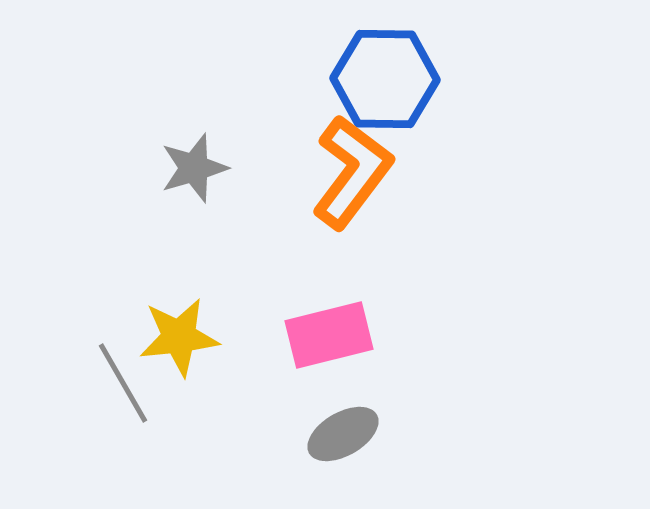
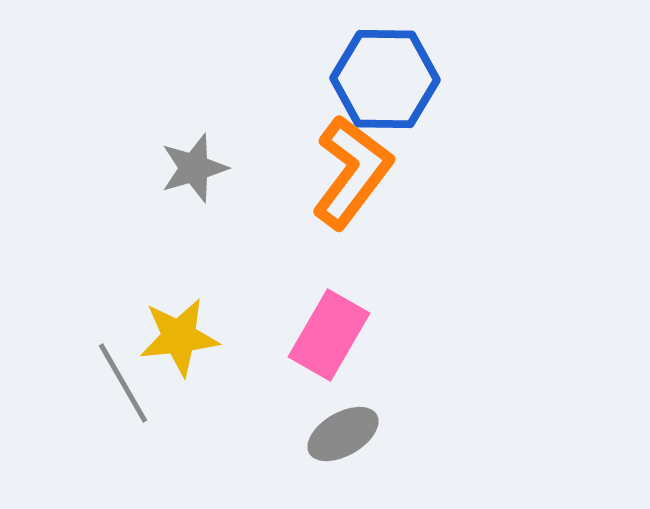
pink rectangle: rotated 46 degrees counterclockwise
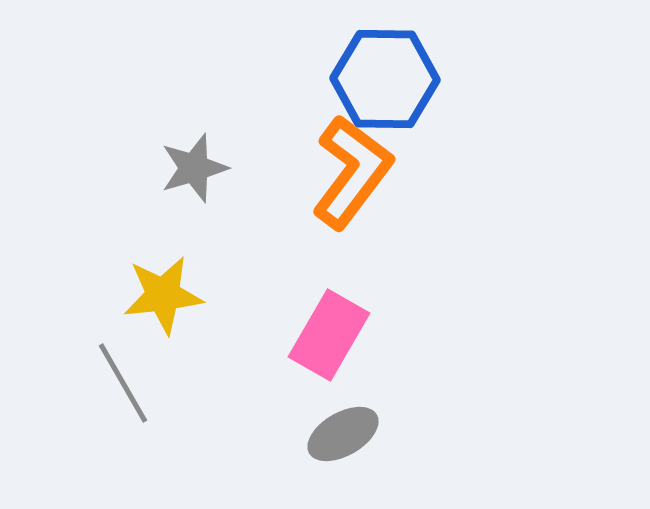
yellow star: moved 16 px left, 42 px up
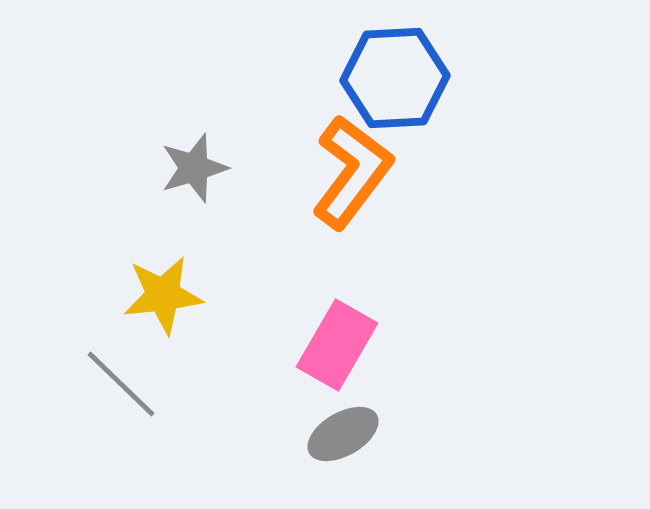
blue hexagon: moved 10 px right, 1 px up; rotated 4 degrees counterclockwise
pink rectangle: moved 8 px right, 10 px down
gray line: moved 2 px left, 1 px down; rotated 16 degrees counterclockwise
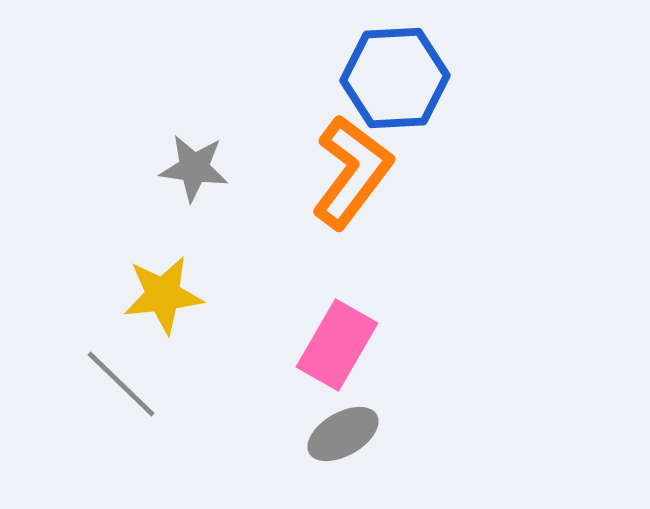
gray star: rotated 24 degrees clockwise
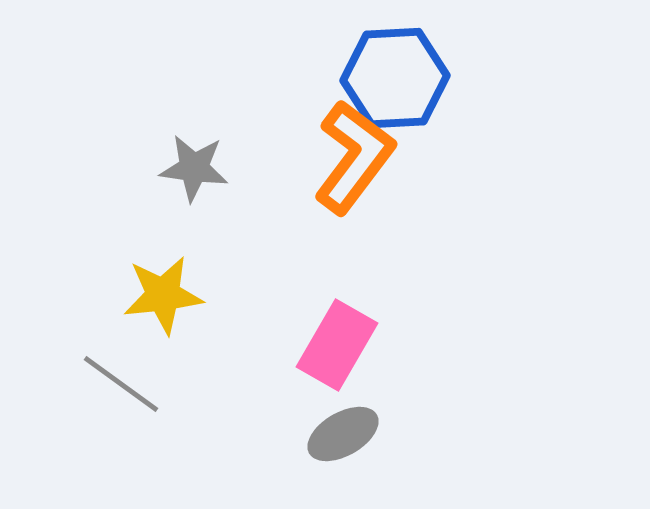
orange L-shape: moved 2 px right, 15 px up
gray line: rotated 8 degrees counterclockwise
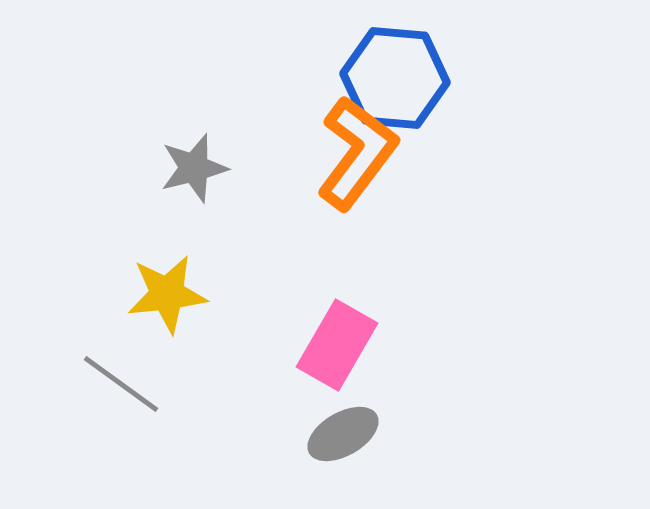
blue hexagon: rotated 8 degrees clockwise
orange L-shape: moved 3 px right, 4 px up
gray star: rotated 22 degrees counterclockwise
yellow star: moved 4 px right, 1 px up
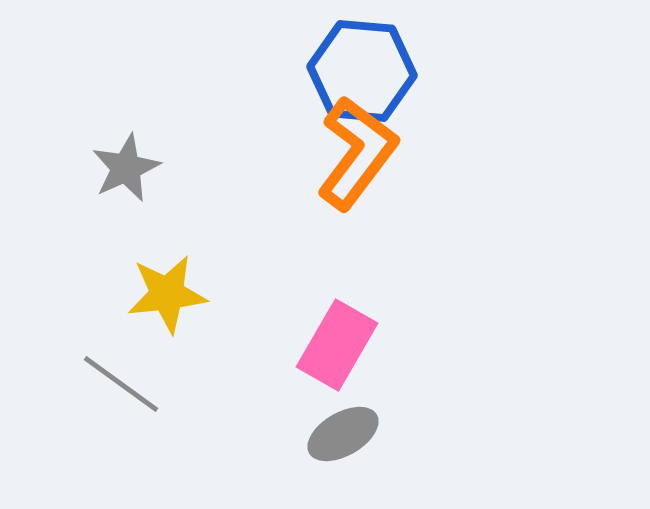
blue hexagon: moved 33 px left, 7 px up
gray star: moved 68 px left; rotated 10 degrees counterclockwise
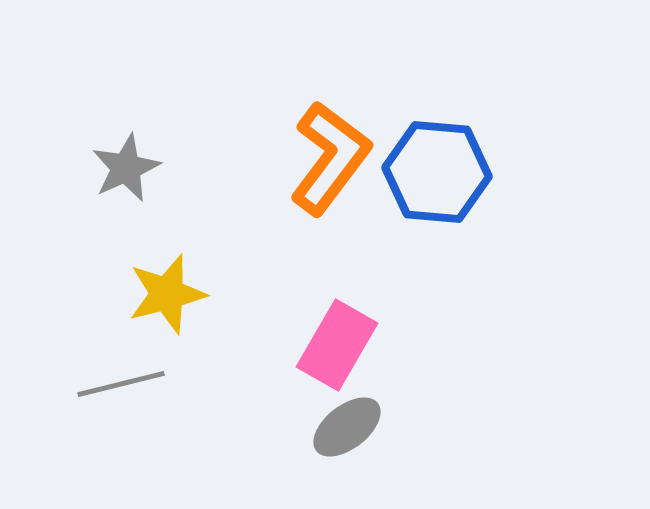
blue hexagon: moved 75 px right, 101 px down
orange L-shape: moved 27 px left, 5 px down
yellow star: rotated 8 degrees counterclockwise
gray line: rotated 50 degrees counterclockwise
gray ellipse: moved 4 px right, 7 px up; rotated 8 degrees counterclockwise
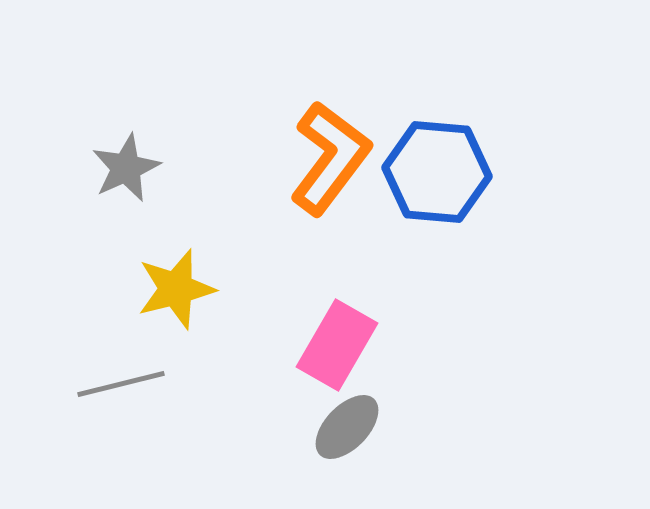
yellow star: moved 9 px right, 5 px up
gray ellipse: rotated 8 degrees counterclockwise
